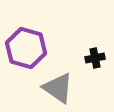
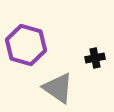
purple hexagon: moved 3 px up
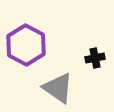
purple hexagon: rotated 12 degrees clockwise
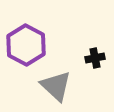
gray triangle: moved 2 px left, 2 px up; rotated 8 degrees clockwise
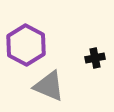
gray triangle: moved 7 px left; rotated 20 degrees counterclockwise
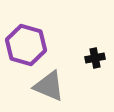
purple hexagon: rotated 12 degrees counterclockwise
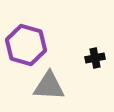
gray triangle: rotated 20 degrees counterclockwise
